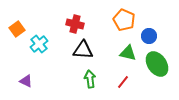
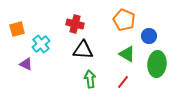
orange square: rotated 21 degrees clockwise
cyan cross: moved 2 px right
green triangle: moved 1 px left, 1 px down; rotated 18 degrees clockwise
green ellipse: rotated 40 degrees clockwise
purple triangle: moved 17 px up
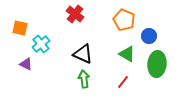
red cross: moved 10 px up; rotated 24 degrees clockwise
orange square: moved 3 px right, 1 px up; rotated 28 degrees clockwise
black triangle: moved 4 px down; rotated 20 degrees clockwise
green arrow: moved 6 px left
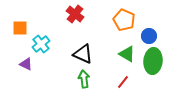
orange square: rotated 14 degrees counterclockwise
green ellipse: moved 4 px left, 3 px up
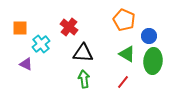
red cross: moved 6 px left, 13 px down
black triangle: moved 1 px up; rotated 20 degrees counterclockwise
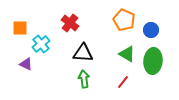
red cross: moved 1 px right, 4 px up
blue circle: moved 2 px right, 6 px up
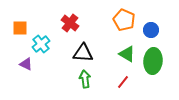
green arrow: moved 1 px right
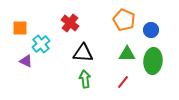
green triangle: rotated 30 degrees counterclockwise
purple triangle: moved 3 px up
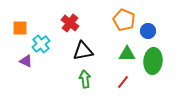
blue circle: moved 3 px left, 1 px down
black triangle: moved 2 px up; rotated 15 degrees counterclockwise
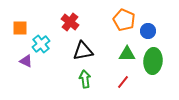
red cross: moved 1 px up
